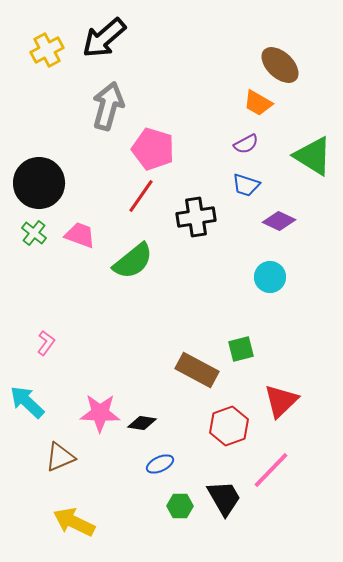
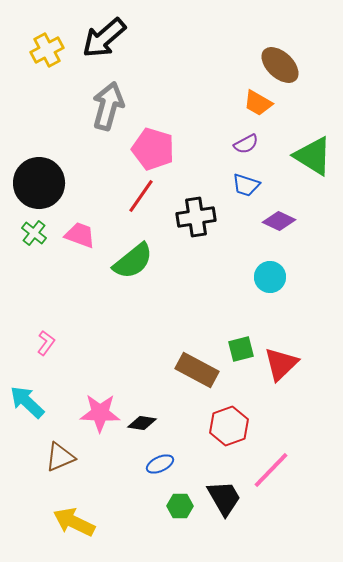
red triangle: moved 37 px up
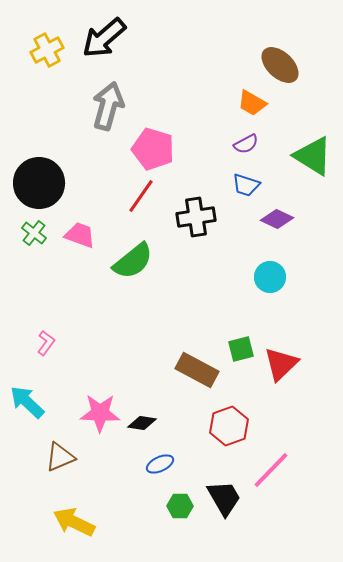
orange trapezoid: moved 6 px left
purple diamond: moved 2 px left, 2 px up
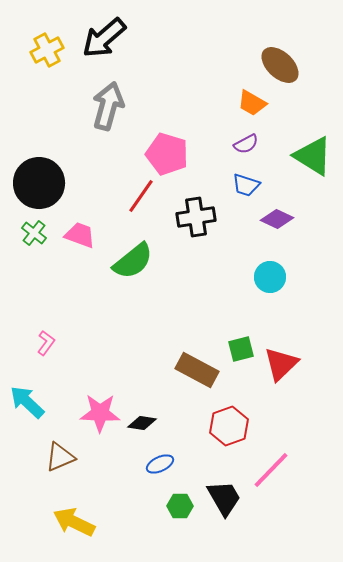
pink pentagon: moved 14 px right, 5 px down
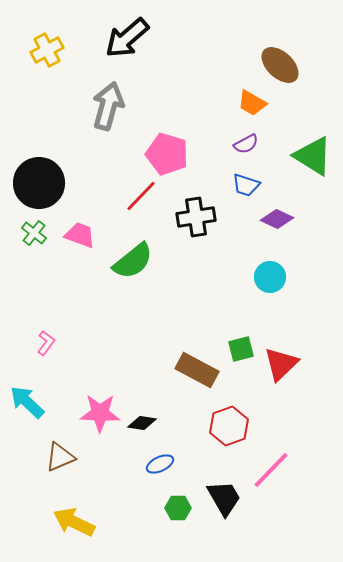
black arrow: moved 23 px right
red line: rotated 9 degrees clockwise
green hexagon: moved 2 px left, 2 px down
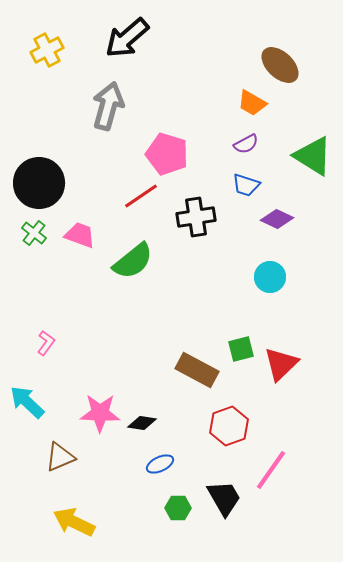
red line: rotated 12 degrees clockwise
pink line: rotated 9 degrees counterclockwise
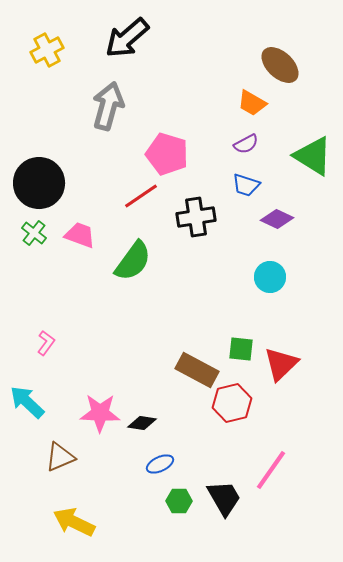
green semicircle: rotated 15 degrees counterclockwise
green square: rotated 20 degrees clockwise
red hexagon: moved 3 px right, 23 px up; rotated 6 degrees clockwise
green hexagon: moved 1 px right, 7 px up
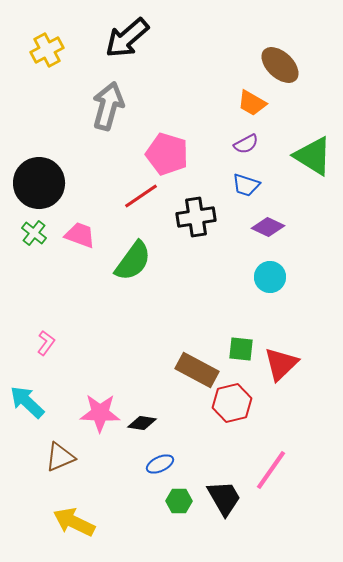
purple diamond: moved 9 px left, 8 px down
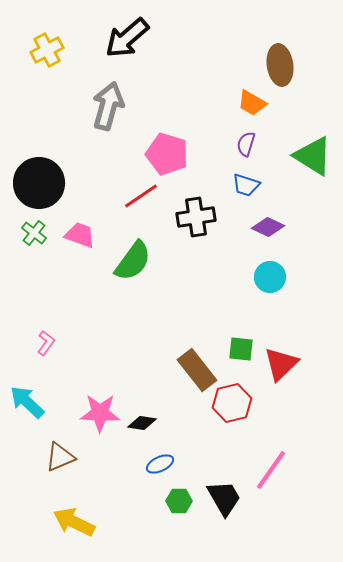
brown ellipse: rotated 39 degrees clockwise
purple semicircle: rotated 135 degrees clockwise
brown rectangle: rotated 24 degrees clockwise
